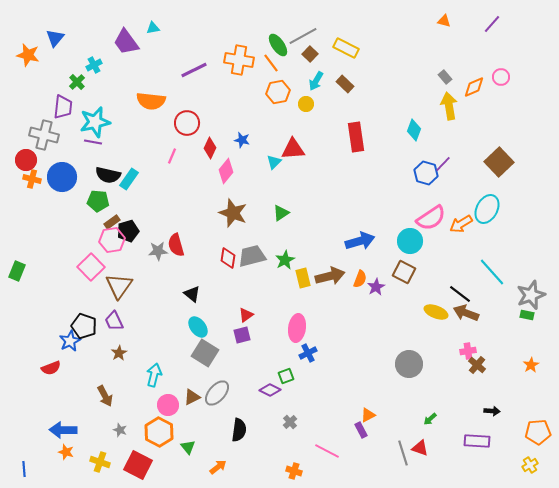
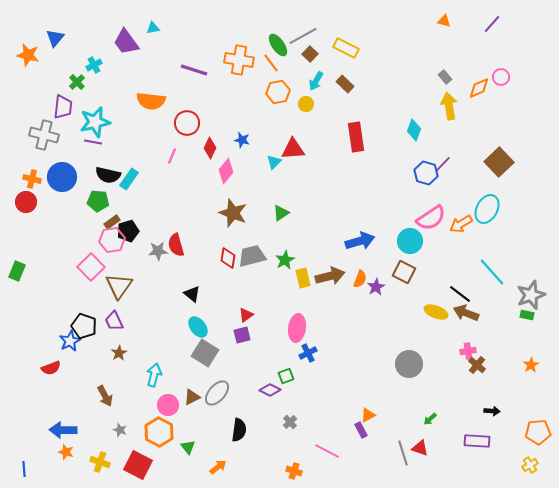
purple line at (194, 70): rotated 44 degrees clockwise
orange diamond at (474, 87): moved 5 px right, 1 px down
red circle at (26, 160): moved 42 px down
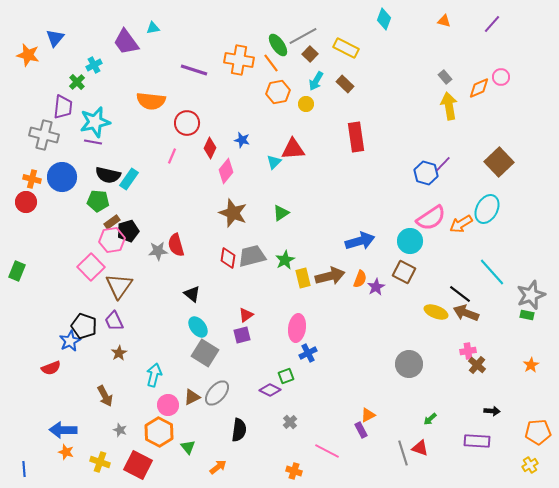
cyan diamond at (414, 130): moved 30 px left, 111 px up
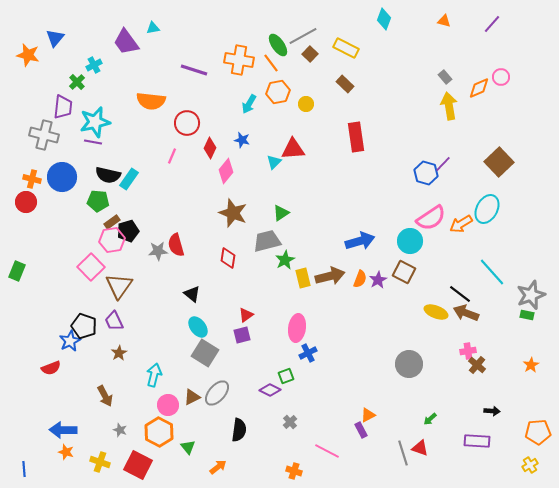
cyan arrow at (316, 81): moved 67 px left, 23 px down
gray trapezoid at (252, 256): moved 15 px right, 15 px up
purple star at (376, 287): moved 2 px right, 7 px up
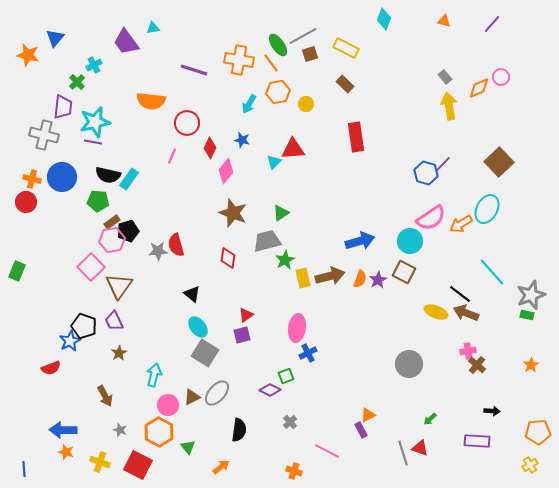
brown square at (310, 54): rotated 28 degrees clockwise
orange arrow at (218, 467): moved 3 px right
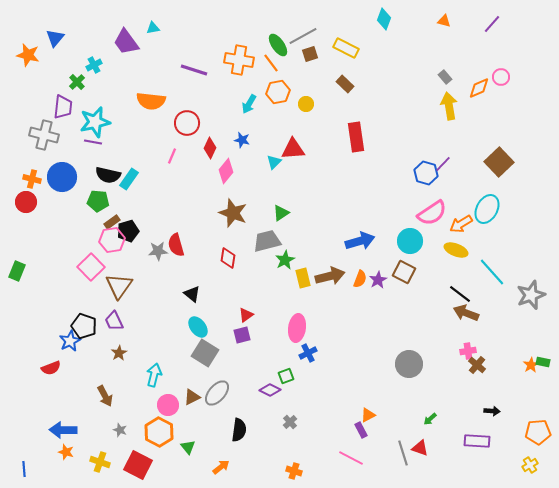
pink semicircle at (431, 218): moved 1 px right, 5 px up
yellow ellipse at (436, 312): moved 20 px right, 62 px up
green rectangle at (527, 315): moved 16 px right, 47 px down
pink line at (327, 451): moved 24 px right, 7 px down
